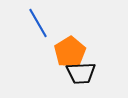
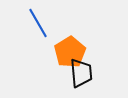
black trapezoid: rotated 92 degrees counterclockwise
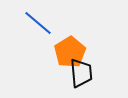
blue line: rotated 20 degrees counterclockwise
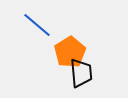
blue line: moved 1 px left, 2 px down
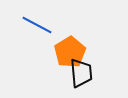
blue line: rotated 12 degrees counterclockwise
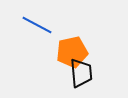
orange pentagon: moved 2 px right; rotated 20 degrees clockwise
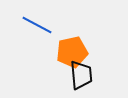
black trapezoid: moved 2 px down
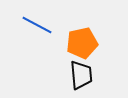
orange pentagon: moved 10 px right, 9 px up
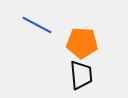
orange pentagon: rotated 16 degrees clockwise
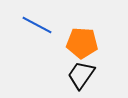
black trapezoid: rotated 140 degrees counterclockwise
